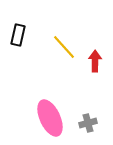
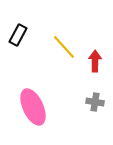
black rectangle: rotated 15 degrees clockwise
pink ellipse: moved 17 px left, 11 px up
gray cross: moved 7 px right, 21 px up; rotated 24 degrees clockwise
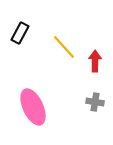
black rectangle: moved 2 px right, 2 px up
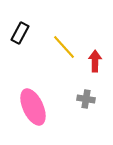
gray cross: moved 9 px left, 3 px up
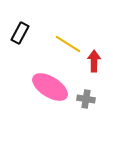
yellow line: moved 4 px right, 3 px up; rotated 16 degrees counterclockwise
red arrow: moved 1 px left
pink ellipse: moved 17 px right, 20 px up; rotated 33 degrees counterclockwise
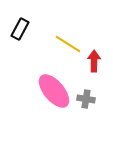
black rectangle: moved 4 px up
pink ellipse: moved 4 px right, 4 px down; rotated 18 degrees clockwise
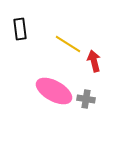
black rectangle: rotated 35 degrees counterclockwise
red arrow: rotated 15 degrees counterclockwise
pink ellipse: rotated 21 degrees counterclockwise
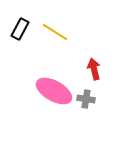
black rectangle: rotated 35 degrees clockwise
yellow line: moved 13 px left, 12 px up
red arrow: moved 8 px down
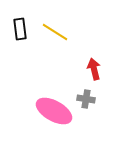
black rectangle: rotated 35 degrees counterclockwise
pink ellipse: moved 20 px down
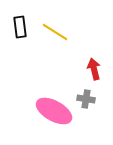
black rectangle: moved 2 px up
